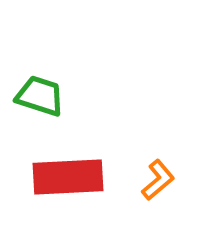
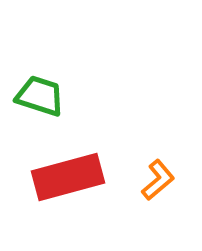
red rectangle: rotated 12 degrees counterclockwise
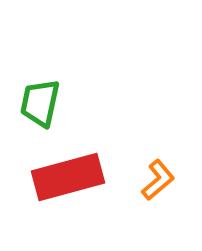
green trapezoid: moved 7 px down; rotated 96 degrees counterclockwise
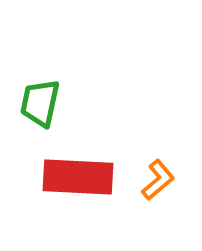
red rectangle: moved 10 px right; rotated 18 degrees clockwise
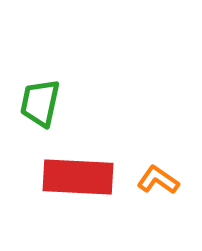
orange L-shape: rotated 105 degrees counterclockwise
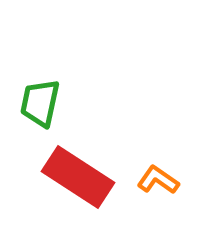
red rectangle: rotated 30 degrees clockwise
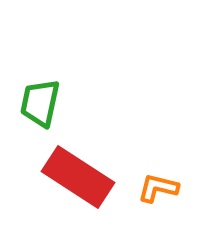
orange L-shape: moved 8 px down; rotated 21 degrees counterclockwise
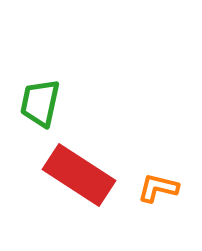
red rectangle: moved 1 px right, 2 px up
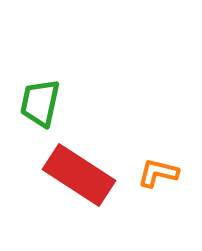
orange L-shape: moved 15 px up
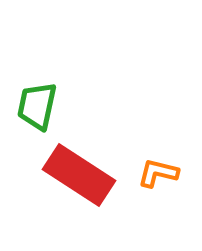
green trapezoid: moved 3 px left, 3 px down
